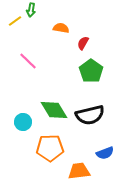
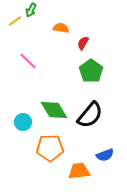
green arrow: rotated 16 degrees clockwise
black semicircle: rotated 36 degrees counterclockwise
blue semicircle: moved 2 px down
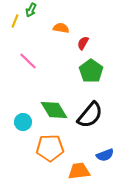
yellow line: rotated 32 degrees counterclockwise
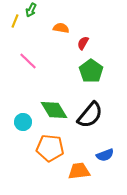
orange pentagon: rotated 8 degrees clockwise
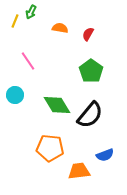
green arrow: moved 2 px down
orange semicircle: moved 1 px left
red semicircle: moved 5 px right, 9 px up
pink line: rotated 12 degrees clockwise
green diamond: moved 3 px right, 5 px up
cyan circle: moved 8 px left, 27 px up
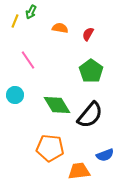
pink line: moved 1 px up
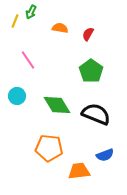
cyan circle: moved 2 px right, 1 px down
black semicircle: moved 6 px right, 1 px up; rotated 108 degrees counterclockwise
orange pentagon: moved 1 px left
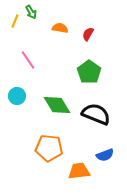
green arrow: rotated 56 degrees counterclockwise
green pentagon: moved 2 px left, 1 px down
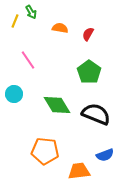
cyan circle: moved 3 px left, 2 px up
orange pentagon: moved 4 px left, 3 px down
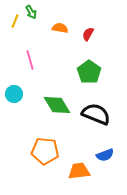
pink line: moved 2 px right; rotated 18 degrees clockwise
